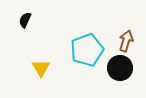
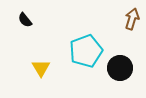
black semicircle: rotated 63 degrees counterclockwise
brown arrow: moved 6 px right, 22 px up
cyan pentagon: moved 1 px left, 1 px down
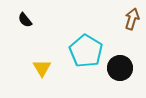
cyan pentagon: rotated 20 degrees counterclockwise
yellow triangle: moved 1 px right
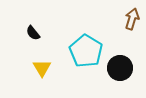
black semicircle: moved 8 px right, 13 px down
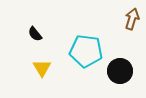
black semicircle: moved 2 px right, 1 px down
cyan pentagon: rotated 24 degrees counterclockwise
black circle: moved 3 px down
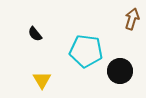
yellow triangle: moved 12 px down
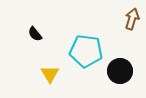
yellow triangle: moved 8 px right, 6 px up
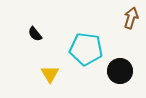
brown arrow: moved 1 px left, 1 px up
cyan pentagon: moved 2 px up
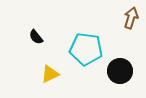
black semicircle: moved 1 px right, 3 px down
yellow triangle: rotated 36 degrees clockwise
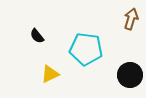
brown arrow: moved 1 px down
black semicircle: moved 1 px right, 1 px up
black circle: moved 10 px right, 4 px down
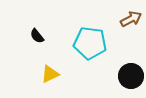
brown arrow: rotated 45 degrees clockwise
cyan pentagon: moved 4 px right, 6 px up
black circle: moved 1 px right, 1 px down
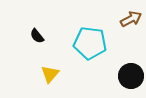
yellow triangle: rotated 24 degrees counterclockwise
